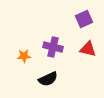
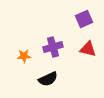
purple cross: rotated 30 degrees counterclockwise
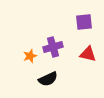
purple square: moved 3 px down; rotated 18 degrees clockwise
red triangle: moved 5 px down
orange star: moved 6 px right; rotated 16 degrees counterclockwise
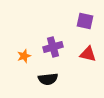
purple square: moved 1 px right, 1 px up; rotated 18 degrees clockwise
orange star: moved 6 px left
black semicircle: rotated 18 degrees clockwise
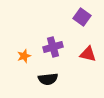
purple square: moved 3 px left, 4 px up; rotated 24 degrees clockwise
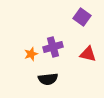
orange star: moved 7 px right, 2 px up
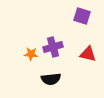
purple square: moved 1 px up; rotated 18 degrees counterclockwise
orange star: rotated 24 degrees clockwise
black semicircle: moved 3 px right
